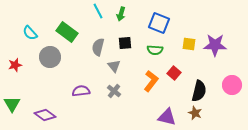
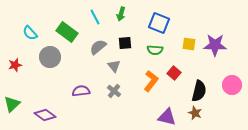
cyan line: moved 3 px left, 6 px down
gray semicircle: rotated 36 degrees clockwise
green triangle: rotated 18 degrees clockwise
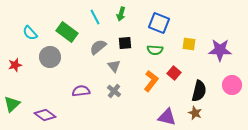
purple star: moved 5 px right, 5 px down
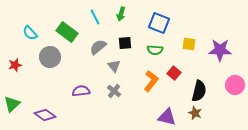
pink circle: moved 3 px right
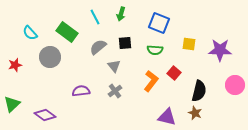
gray cross: moved 1 px right; rotated 16 degrees clockwise
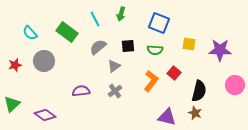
cyan line: moved 2 px down
black square: moved 3 px right, 3 px down
gray circle: moved 6 px left, 4 px down
gray triangle: rotated 32 degrees clockwise
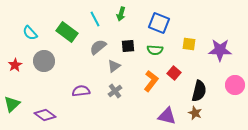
red star: rotated 16 degrees counterclockwise
purple triangle: moved 1 px up
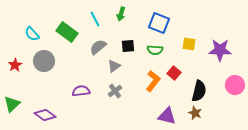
cyan semicircle: moved 2 px right, 1 px down
orange L-shape: moved 2 px right
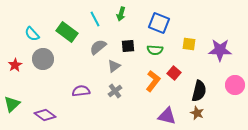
gray circle: moved 1 px left, 2 px up
brown star: moved 2 px right
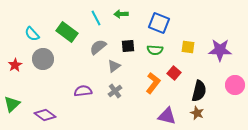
green arrow: rotated 72 degrees clockwise
cyan line: moved 1 px right, 1 px up
yellow square: moved 1 px left, 3 px down
orange L-shape: moved 2 px down
purple semicircle: moved 2 px right
